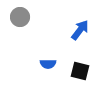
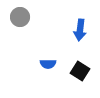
blue arrow: rotated 150 degrees clockwise
black square: rotated 18 degrees clockwise
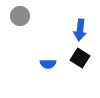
gray circle: moved 1 px up
black square: moved 13 px up
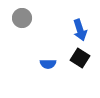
gray circle: moved 2 px right, 2 px down
blue arrow: rotated 25 degrees counterclockwise
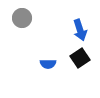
black square: rotated 24 degrees clockwise
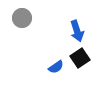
blue arrow: moved 3 px left, 1 px down
blue semicircle: moved 8 px right, 3 px down; rotated 35 degrees counterclockwise
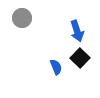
black square: rotated 12 degrees counterclockwise
blue semicircle: rotated 77 degrees counterclockwise
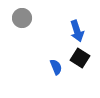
black square: rotated 12 degrees counterclockwise
